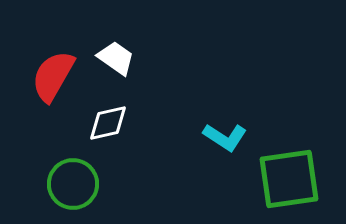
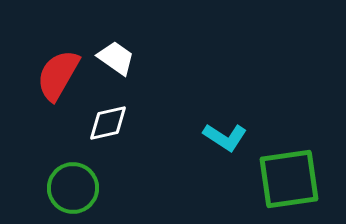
red semicircle: moved 5 px right, 1 px up
green circle: moved 4 px down
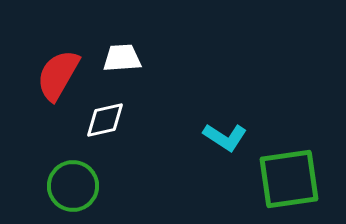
white trapezoid: moved 6 px right; rotated 39 degrees counterclockwise
white diamond: moved 3 px left, 3 px up
green circle: moved 2 px up
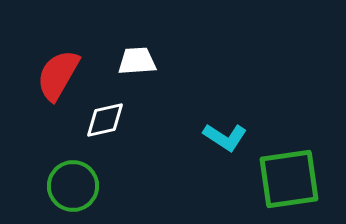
white trapezoid: moved 15 px right, 3 px down
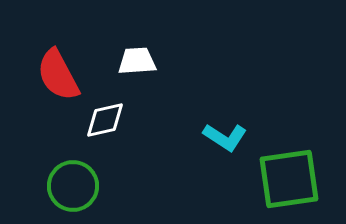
red semicircle: rotated 58 degrees counterclockwise
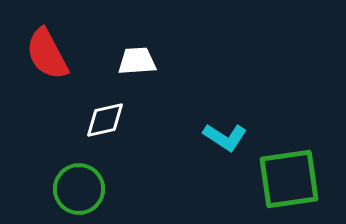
red semicircle: moved 11 px left, 21 px up
green circle: moved 6 px right, 3 px down
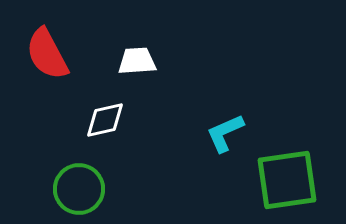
cyan L-shape: moved 4 px up; rotated 123 degrees clockwise
green square: moved 2 px left, 1 px down
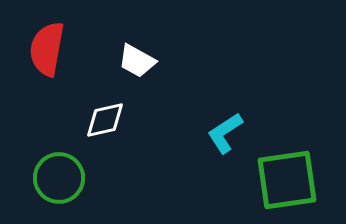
red semicircle: moved 5 px up; rotated 38 degrees clockwise
white trapezoid: rotated 147 degrees counterclockwise
cyan L-shape: rotated 9 degrees counterclockwise
green circle: moved 20 px left, 11 px up
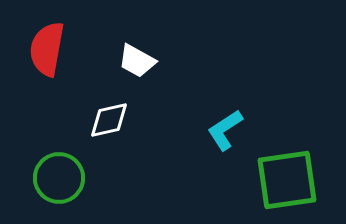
white diamond: moved 4 px right
cyan L-shape: moved 3 px up
